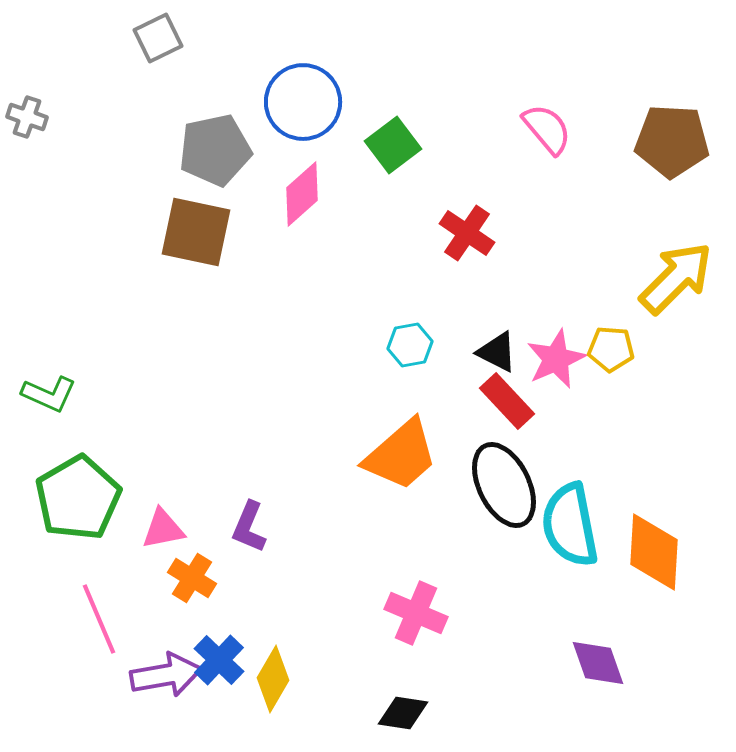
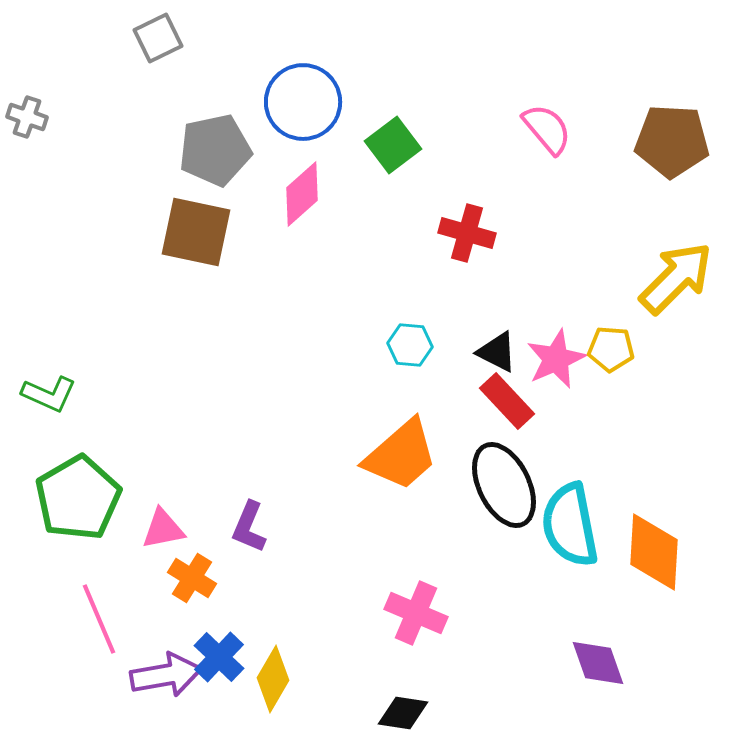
red cross: rotated 18 degrees counterclockwise
cyan hexagon: rotated 15 degrees clockwise
blue cross: moved 3 px up
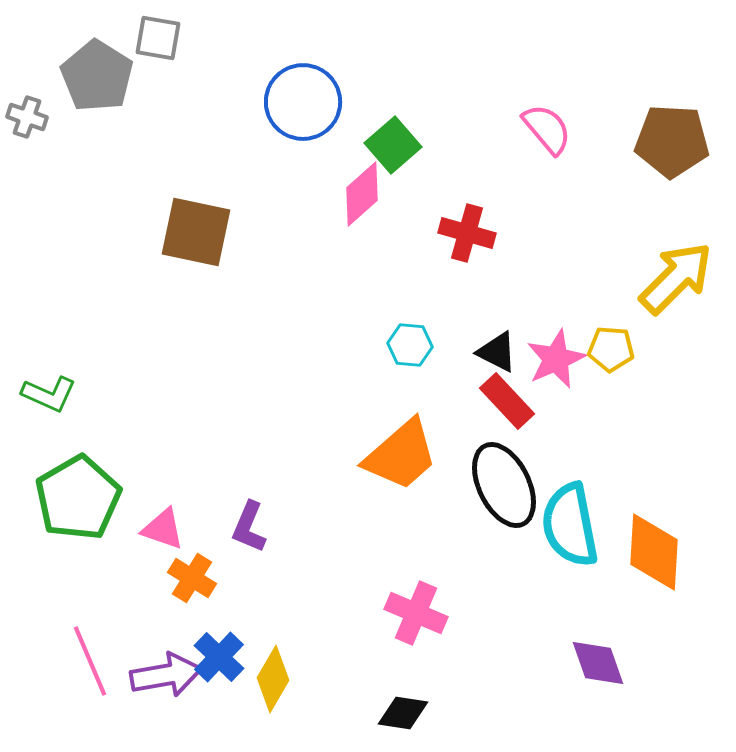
gray square: rotated 36 degrees clockwise
green square: rotated 4 degrees counterclockwise
gray pentagon: moved 118 px left, 74 px up; rotated 28 degrees counterclockwise
pink diamond: moved 60 px right
pink triangle: rotated 30 degrees clockwise
pink line: moved 9 px left, 42 px down
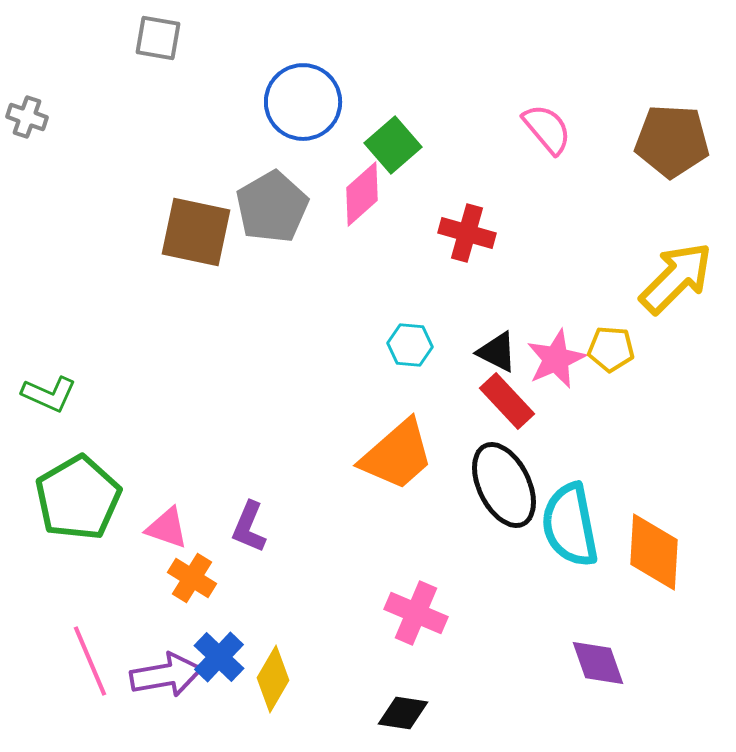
gray pentagon: moved 175 px right, 131 px down; rotated 10 degrees clockwise
orange trapezoid: moved 4 px left
pink triangle: moved 4 px right, 1 px up
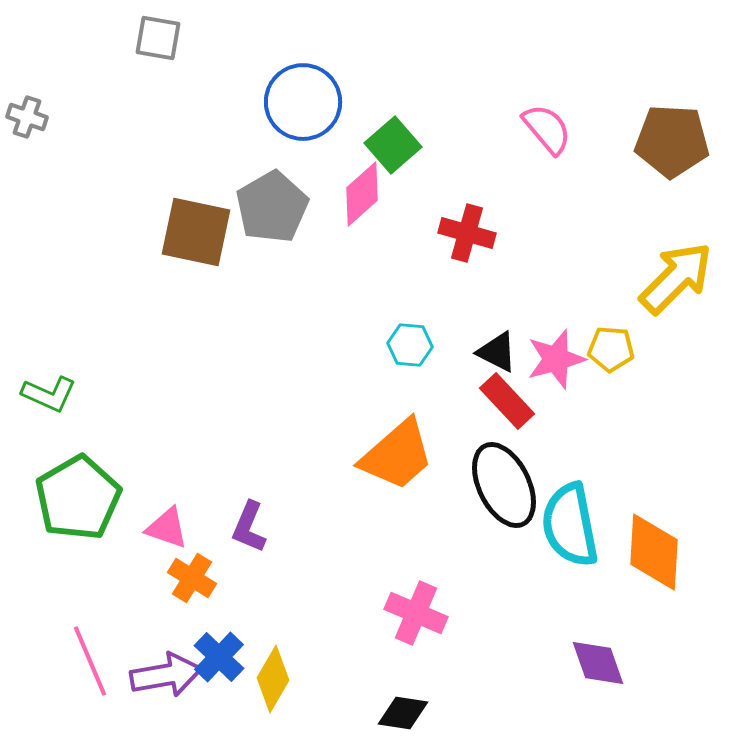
pink star: rotated 8 degrees clockwise
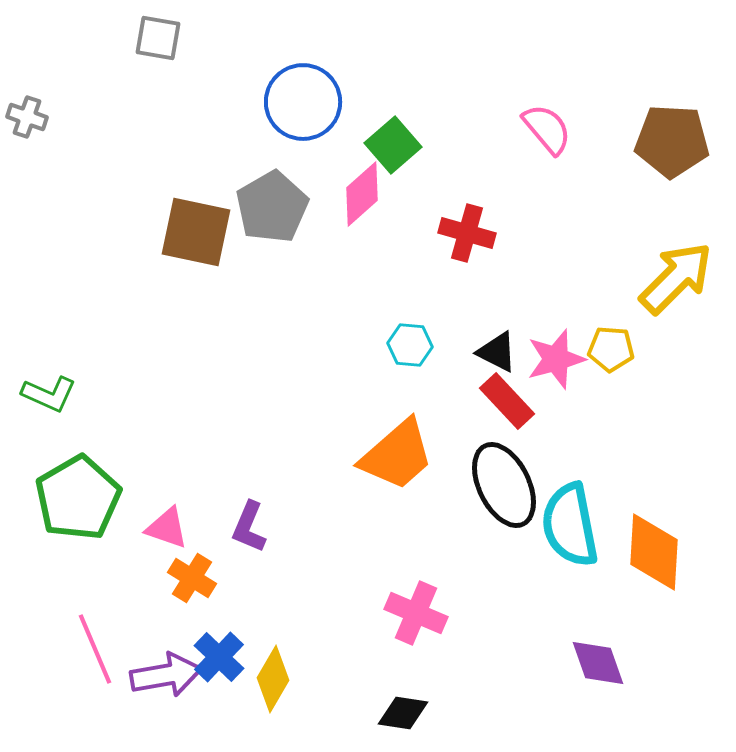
pink line: moved 5 px right, 12 px up
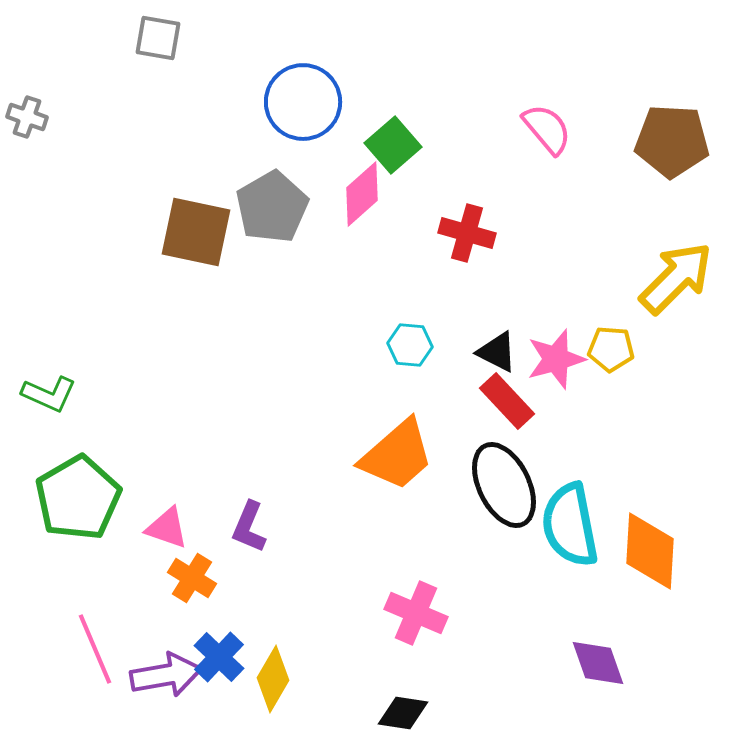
orange diamond: moved 4 px left, 1 px up
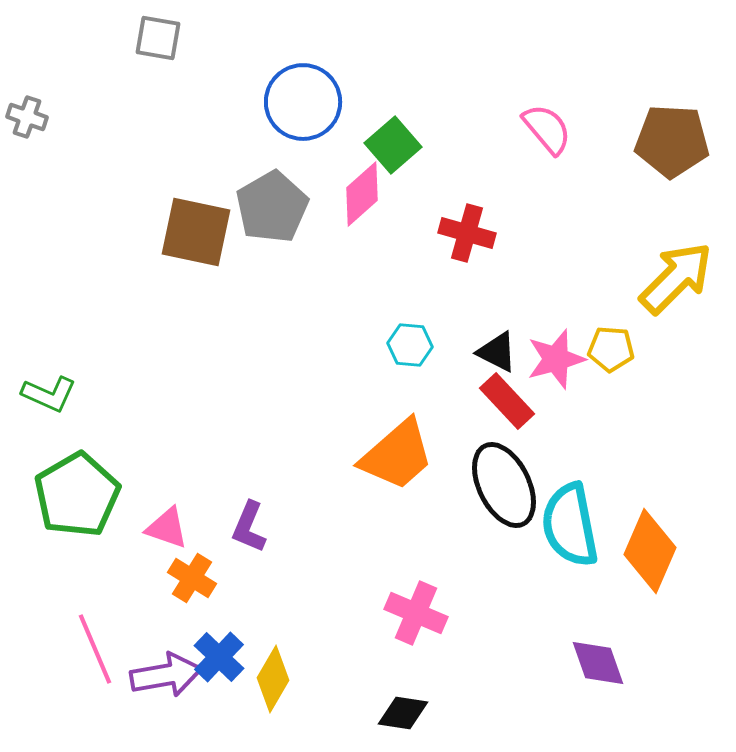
green pentagon: moved 1 px left, 3 px up
orange diamond: rotated 20 degrees clockwise
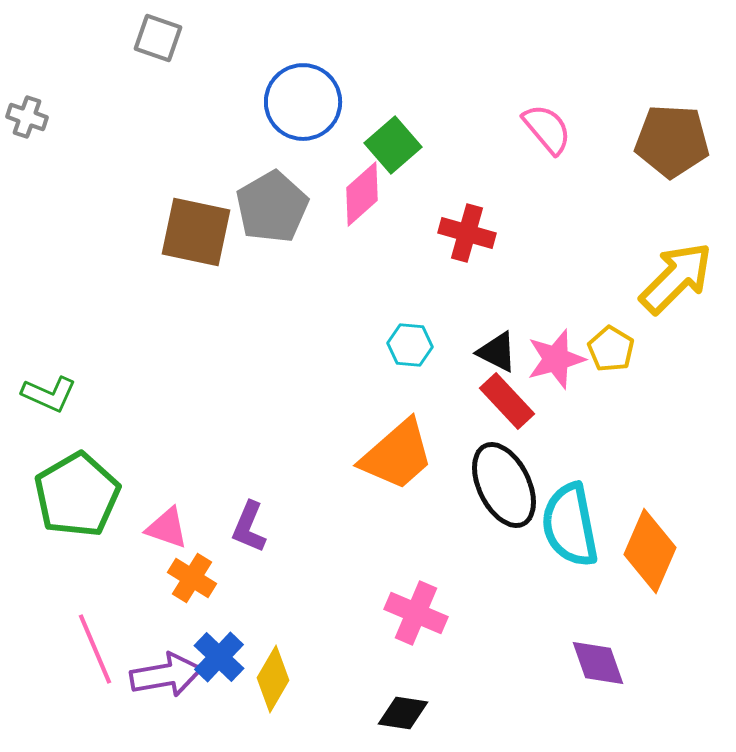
gray square: rotated 9 degrees clockwise
yellow pentagon: rotated 27 degrees clockwise
